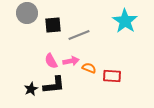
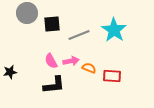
cyan star: moved 11 px left, 9 px down
black square: moved 1 px left, 1 px up
black star: moved 21 px left, 17 px up; rotated 16 degrees clockwise
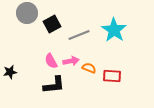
black square: rotated 24 degrees counterclockwise
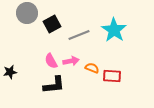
orange semicircle: moved 3 px right
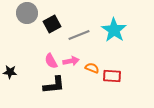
black star: rotated 16 degrees clockwise
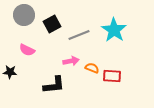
gray circle: moved 3 px left, 2 px down
pink semicircle: moved 24 px left, 11 px up; rotated 35 degrees counterclockwise
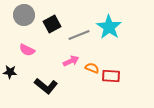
cyan star: moved 5 px left, 3 px up
pink arrow: rotated 14 degrees counterclockwise
red rectangle: moved 1 px left
black L-shape: moved 8 px left, 1 px down; rotated 45 degrees clockwise
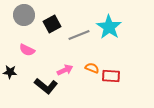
pink arrow: moved 6 px left, 9 px down
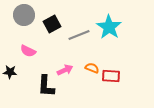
pink semicircle: moved 1 px right, 1 px down
black L-shape: rotated 55 degrees clockwise
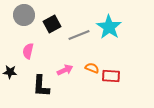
pink semicircle: rotated 77 degrees clockwise
black L-shape: moved 5 px left
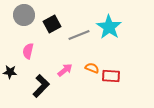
pink arrow: rotated 14 degrees counterclockwise
black L-shape: rotated 140 degrees counterclockwise
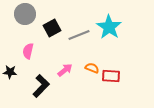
gray circle: moved 1 px right, 1 px up
black square: moved 4 px down
